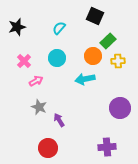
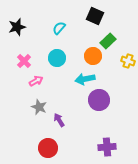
yellow cross: moved 10 px right; rotated 24 degrees clockwise
purple circle: moved 21 px left, 8 px up
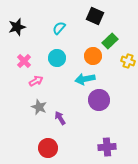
green rectangle: moved 2 px right
purple arrow: moved 1 px right, 2 px up
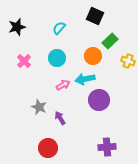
pink arrow: moved 27 px right, 4 px down
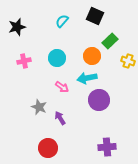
cyan semicircle: moved 3 px right, 7 px up
orange circle: moved 1 px left
pink cross: rotated 32 degrees clockwise
cyan arrow: moved 2 px right, 1 px up
pink arrow: moved 1 px left, 2 px down; rotated 64 degrees clockwise
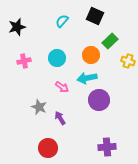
orange circle: moved 1 px left, 1 px up
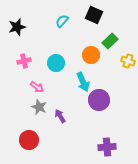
black square: moved 1 px left, 1 px up
cyan circle: moved 1 px left, 5 px down
cyan arrow: moved 4 px left, 4 px down; rotated 102 degrees counterclockwise
pink arrow: moved 25 px left
purple arrow: moved 2 px up
red circle: moved 19 px left, 8 px up
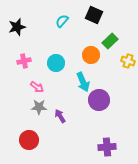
gray star: rotated 21 degrees counterclockwise
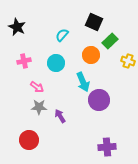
black square: moved 7 px down
cyan semicircle: moved 14 px down
black star: rotated 30 degrees counterclockwise
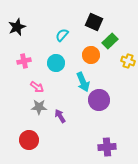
black star: rotated 24 degrees clockwise
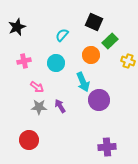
purple arrow: moved 10 px up
